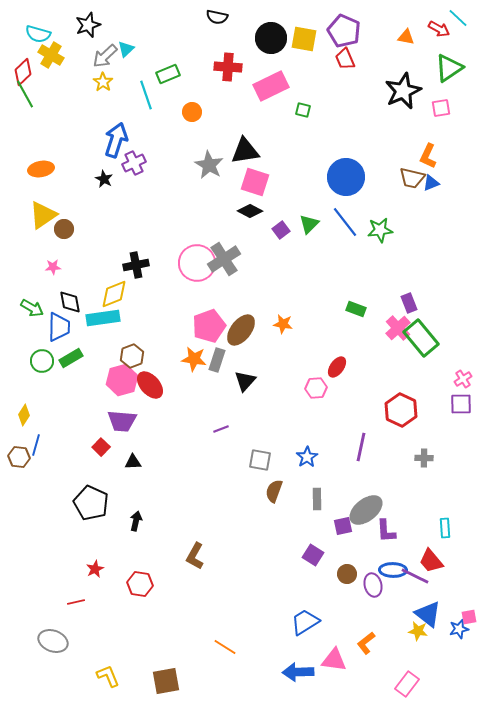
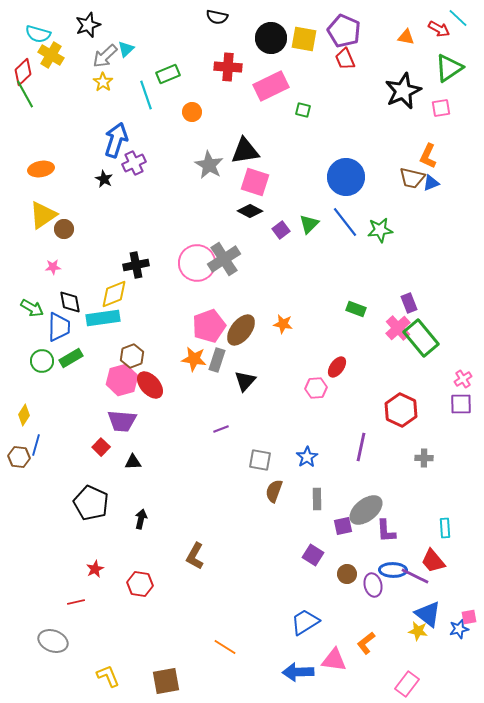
black arrow at (136, 521): moved 5 px right, 2 px up
red trapezoid at (431, 561): moved 2 px right
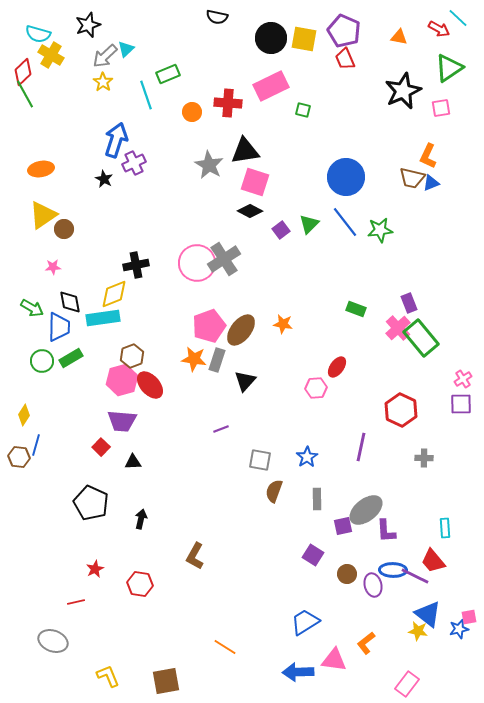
orange triangle at (406, 37): moved 7 px left
red cross at (228, 67): moved 36 px down
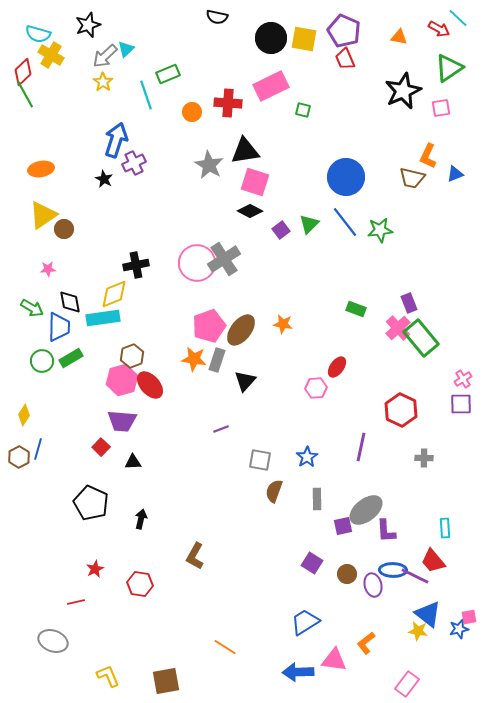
blue triangle at (431, 183): moved 24 px right, 9 px up
pink star at (53, 267): moved 5 px left, 2 px down
blue line at (36, 445): moved 2 px right, 4 px down
brown hexagon at (19, 457): rotated 25 degrees clockwise
purple square at (313, 555): moved 1 px left, 8 px down
